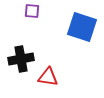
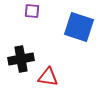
blue square: moved 3 px left
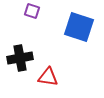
purple square: rotated 14 degrees clockwise
black cross: moved 1 px left, 1 px up
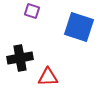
red triangle: rotated 10 degrees counterclockwise
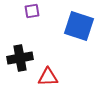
purple square: rotated 28 degrees counterclockwise
blue square: moved 1 px up
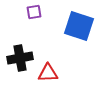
purple square: moved 2 px right, 1 px down
red triangle: moved 4 px up
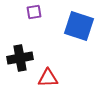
red triangle: moved 5 px down
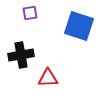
purple square: moved 4 px left, 1 px down
black cross: moved 1 px right, 3 px up
